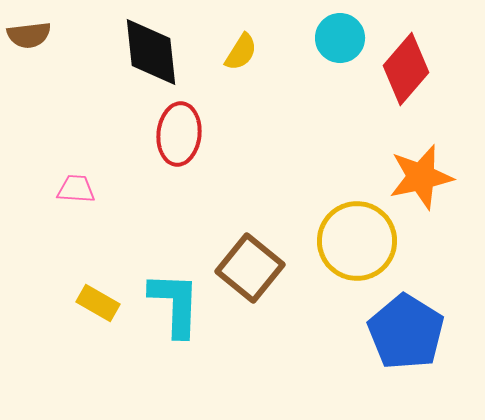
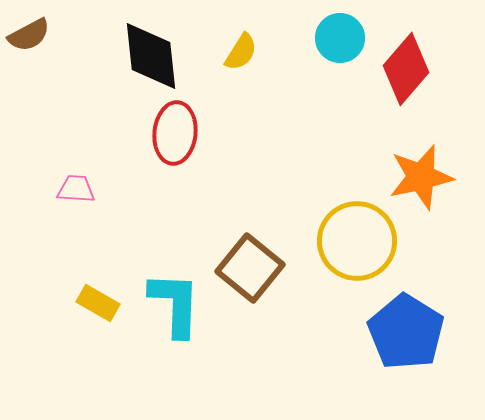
brown semicircle: rotated 21 degrees counterclockwise
black diamond: moved 4 px down
red ellipse: moved 4 px left, 1 px up
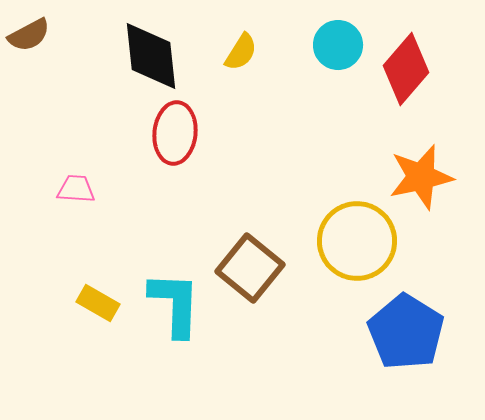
cyan circle: moved 2 px left, 7 px down
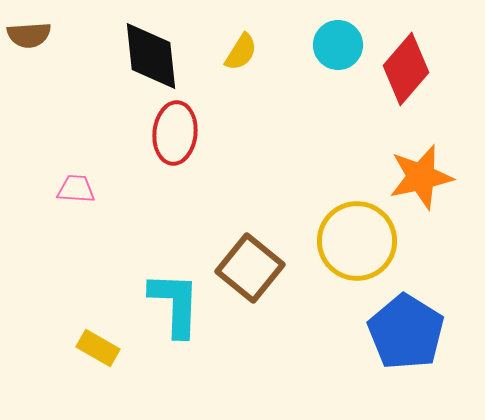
brown semicircle: rotated 24 degrees clockwise
yellow rectangle: moved 45 px down
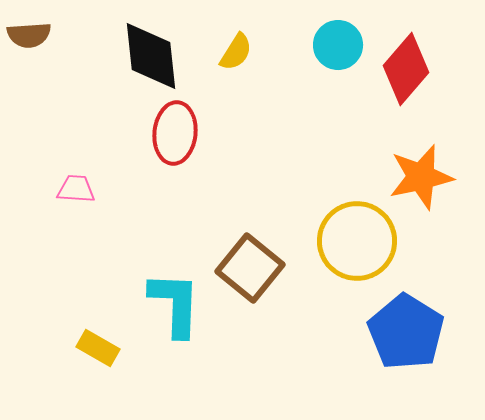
yellow semicircle: moved 5 px left
